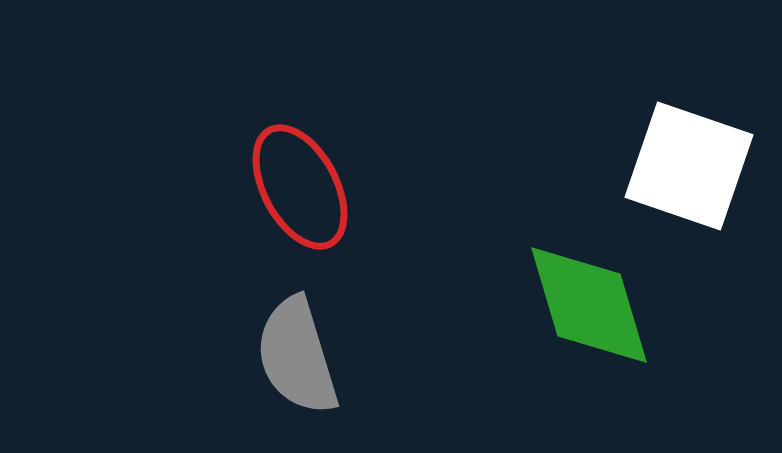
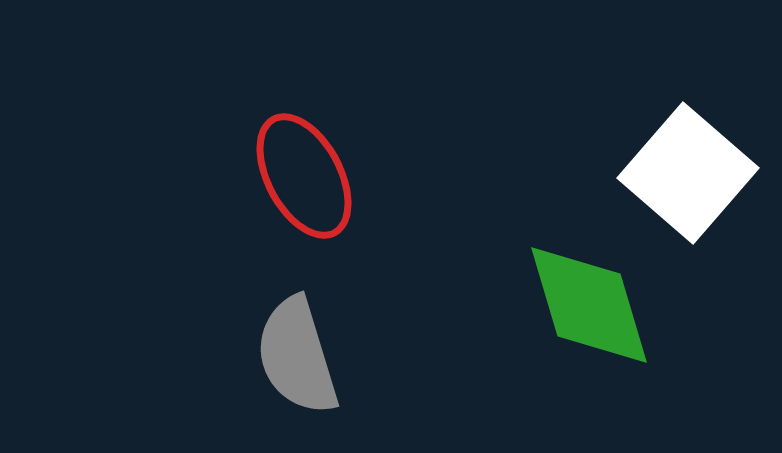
white square: moved 1 px left, 7 px down; rotated 22 degrees clockwise
red ellipse: moved 4 px right, 11 px up
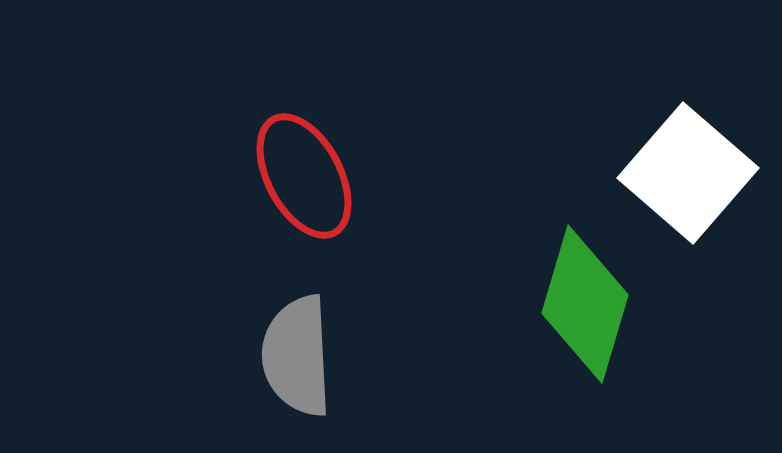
green diamond: moved 4 px left, 1 px up; rotated 33 degrees clockwise
gray semicircle: rotated 14 degrees clockwise
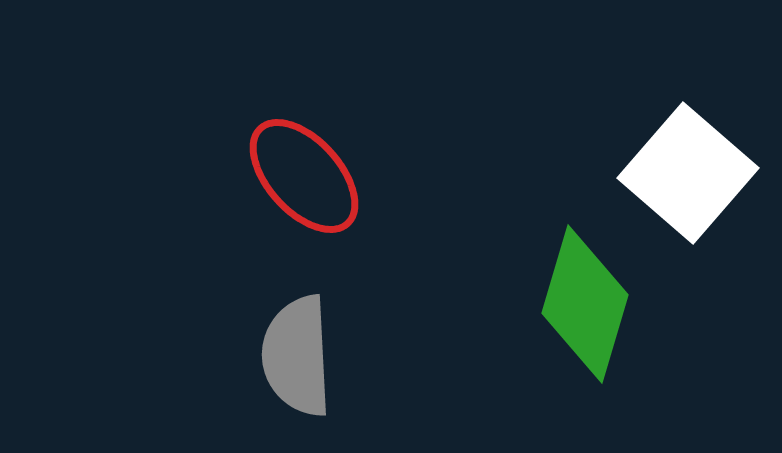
red ellipse: rotated 14 degrees counterclockwise
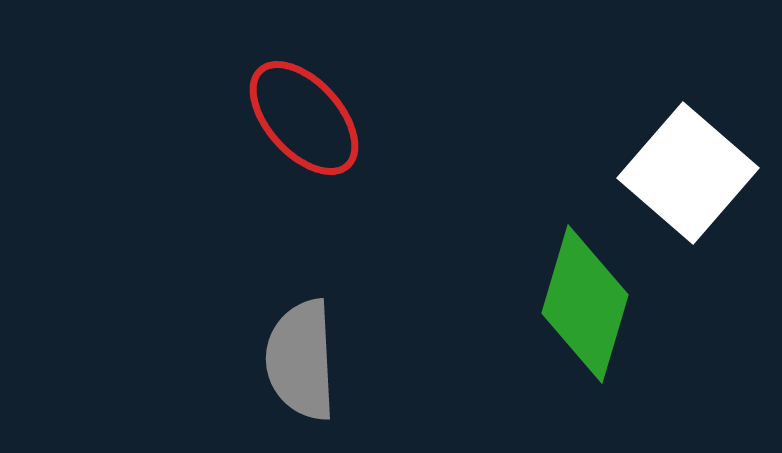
red ellipse: moved 58 px up
gray semicircle: moved 4 px right, 4 px down
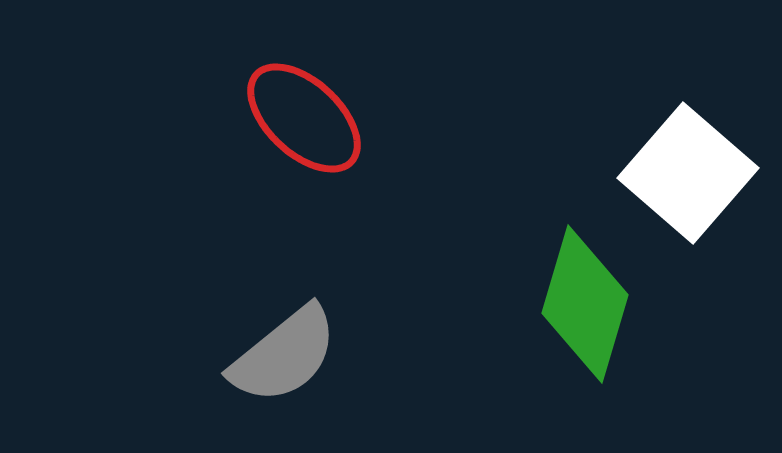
red ellipse: rotated 5 degrees counterclockwise
gray semicircle: moved 17 px left, 5 px up; rotated 126 degrees counterclockwise
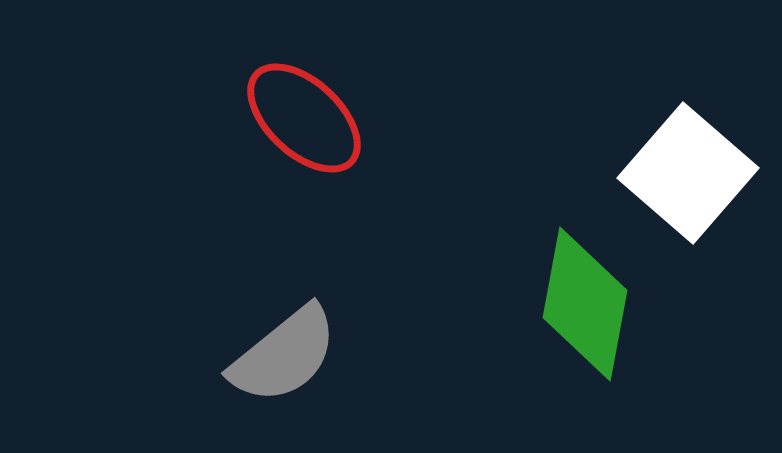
green diamond: rotated 6 degrees counterclockwise
